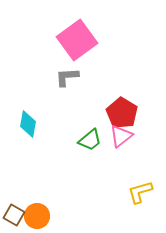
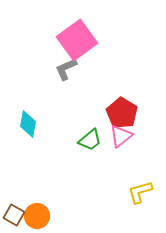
gray L-shape: moved 1 px left, 8 px up; rotated 20 degrees counterclockwise
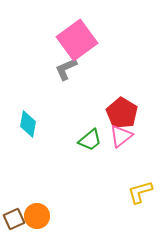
brown square: moved 4 px down; rotated 35 degrees clockwise
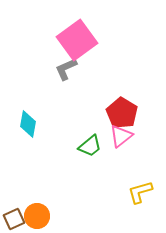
green trapezoid: moved 6 px down
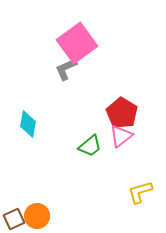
pink square: moved 3 px down
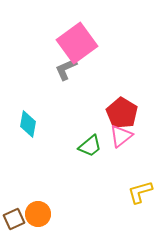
orange circle: moved 1 px right, 2 px up
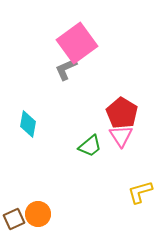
pink triangle: rotated 25 degrees counterclockwise
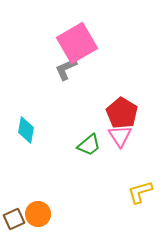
pink square: rotated 6 degrees clockwise
cyan diamond: moved 2 px left, 6 px down
pink triangle: moved 1 px left
green trapezoid: moved 1 px left, 1 px up
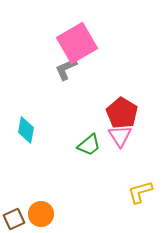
orange circle: moved 3 px right
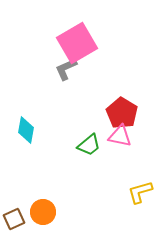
pink triangle: rotated 45 degrees counterclockwise
orange circle: moved 2 px right, 2 px up
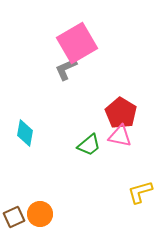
red pentagon: moved 1 px left
cyan diamond: moved 1 px left, 3 px down
orange circle: moved 3 px left, 2 px down
brown square: moved 2 px up
